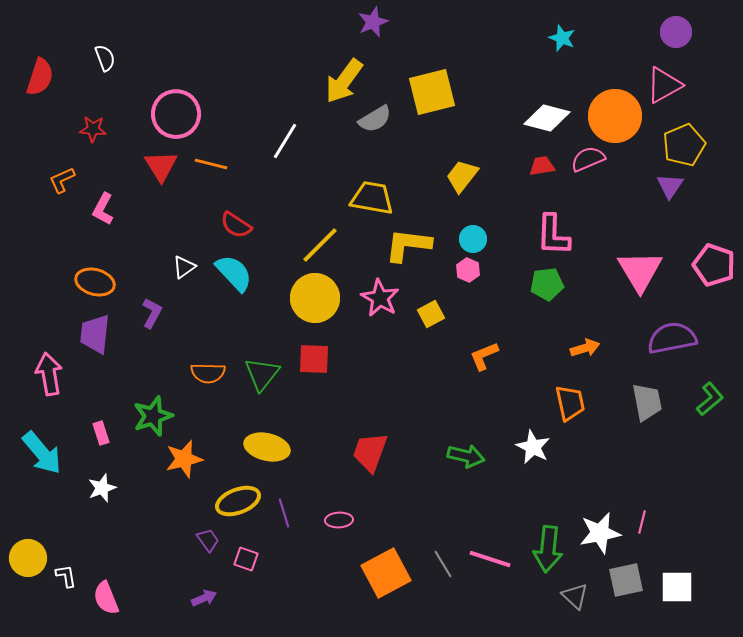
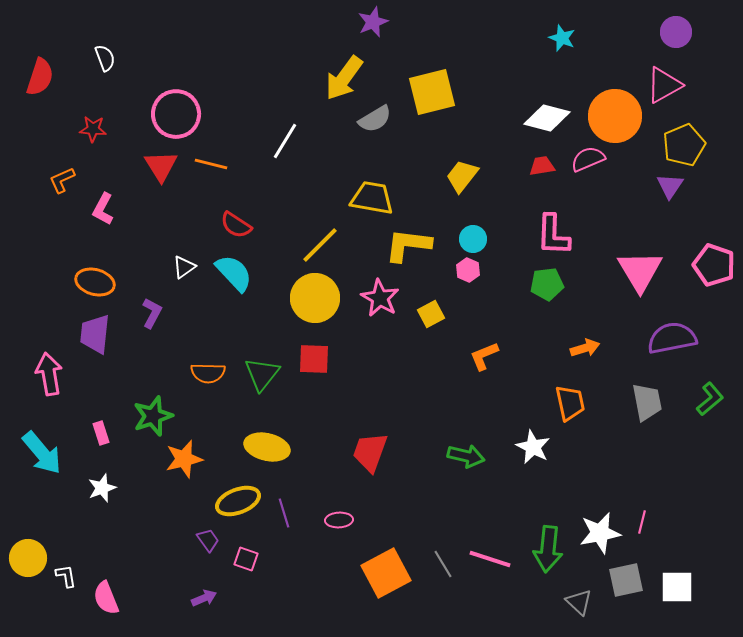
yellow arrow at (344, 81): moved 3 px up
gray triangle at (575, 596): moved 4 px right, 6 px down
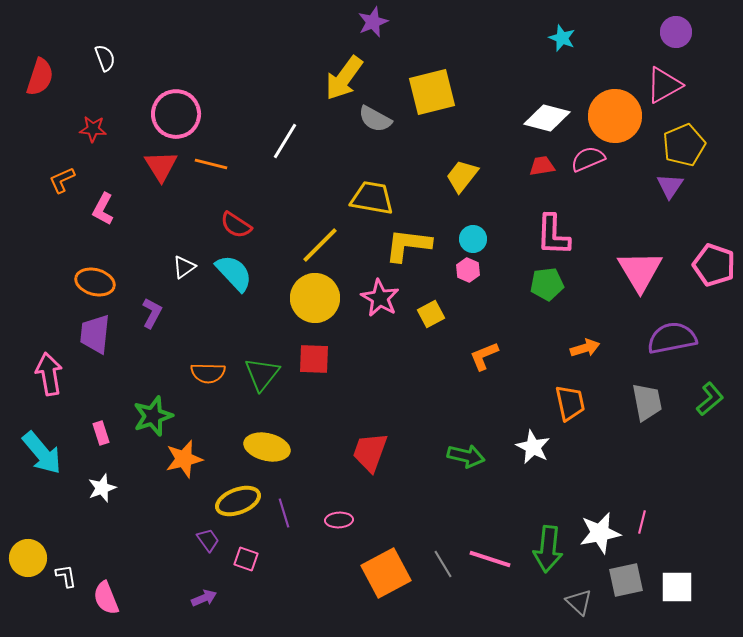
gray semicircle at (375, 119): rotated 60 degrees clockwise
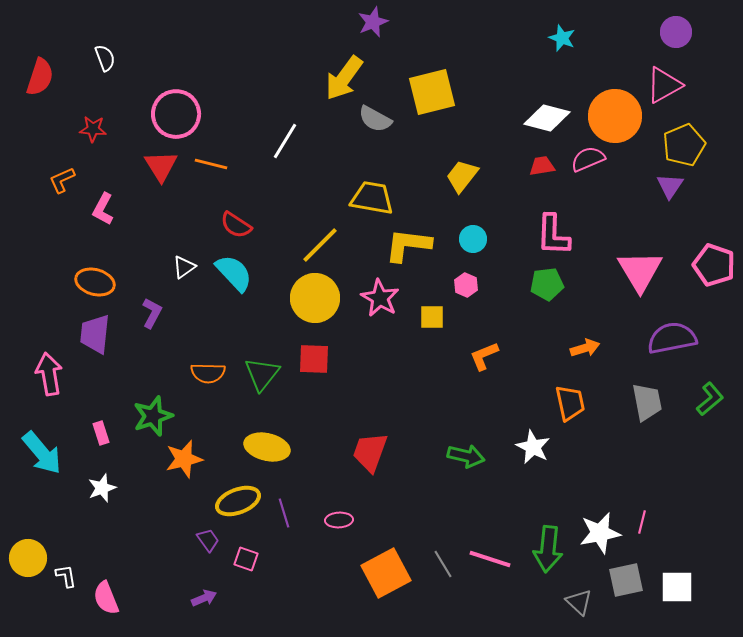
pink hexagon at (468, 270): moved 2 px left, 15 px down
yellow square at (431, 314): moved 1 px right, 3 px down; rotated 28 degrees clockwise
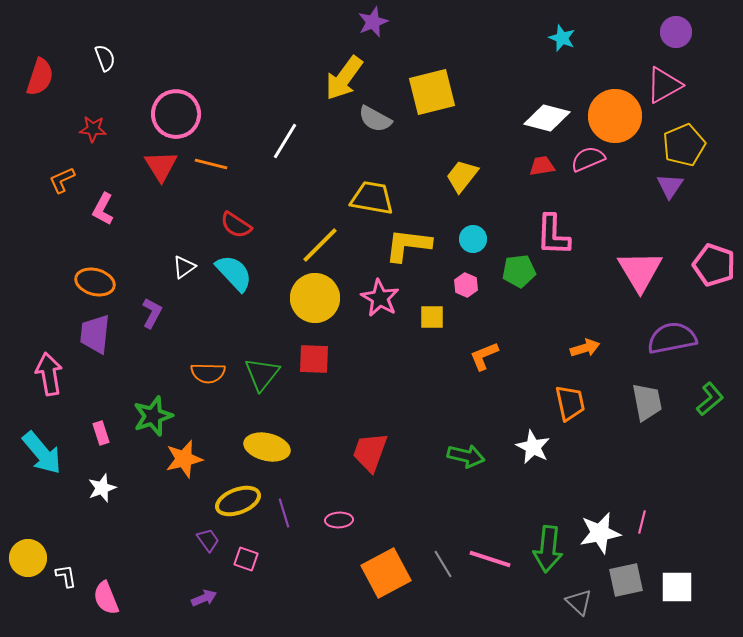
green pentagon at (547, 284): moved 28 px left, 13 px up
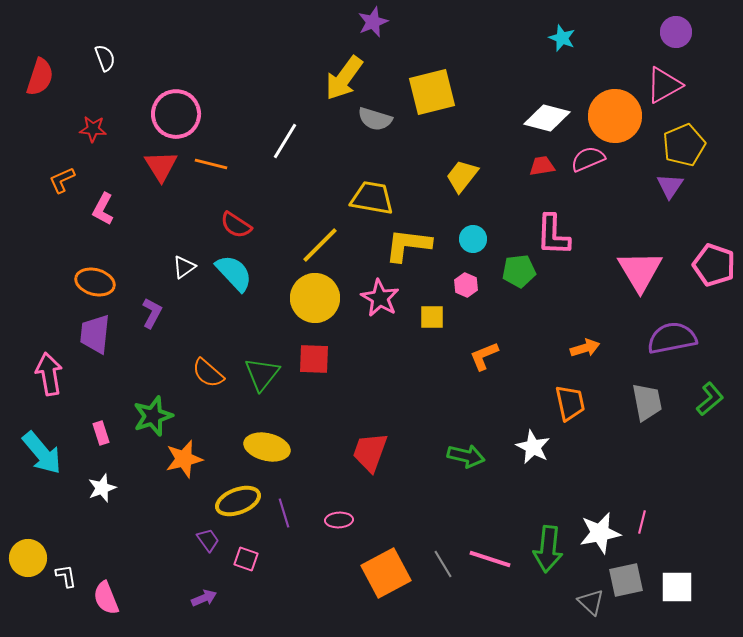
gray semicircle at (375, 119): rotated 12 degrees counterclockwise
orange semicircle at (208, 373): rotated 40 degrees clockwise
gray triangle at (579, 602): moved 12 px right
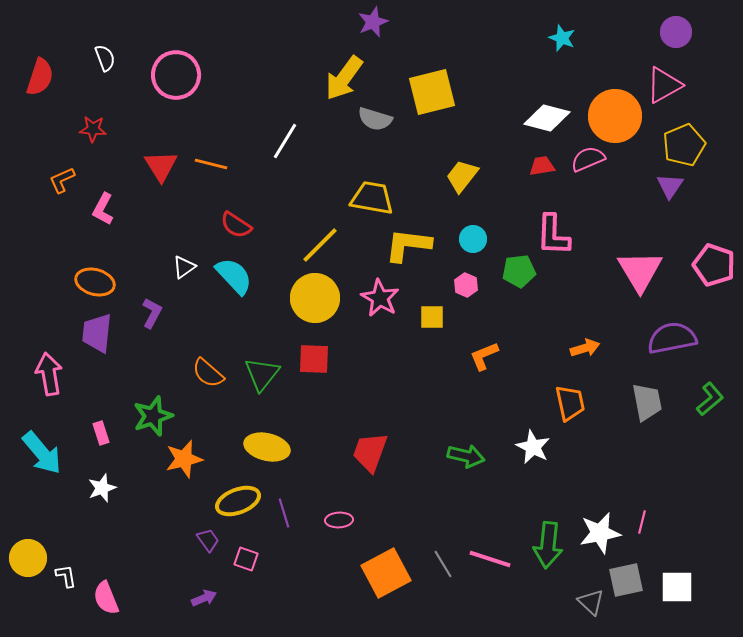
pink circle at (176, 114): moved 39 px up
cyan semicircle at (234, 273): moved 3 px down
purple trapezoid at (95, 334): moved 2 px right, 1 px up
green arrow at (548, 549): moved 4 px up
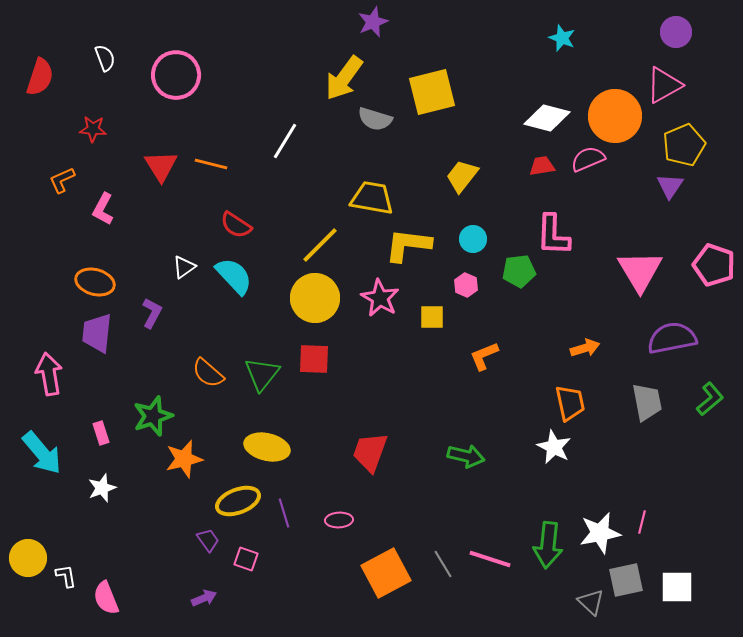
white star at (533, 447): moved 21 px right
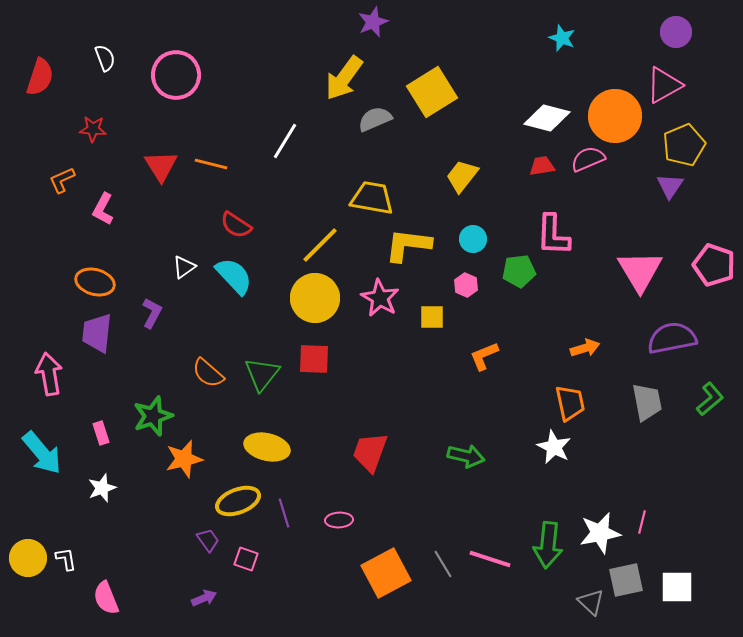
yellow square at (432, 92): rotated 18 degrees counterclockwise
gray semicircle at (375, 119): rotated 140 degrees clockwise
white L-shape at (66, 576): moved 17 px up
